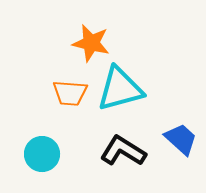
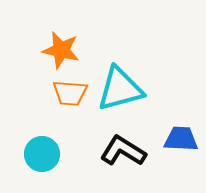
orange star: moved 30 px left, 7 px down
blue trapezoid: rotated 39 degrees counterclockwise
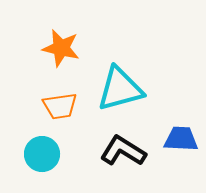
orange star: moved 2 px up
orange trapezoid: moved 10 px left, 13 px down; rotated 12 degrees counterclockwise
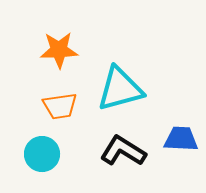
orange star: moved 2 px left, 2 px down; rotated 15 degrees counterclockwise
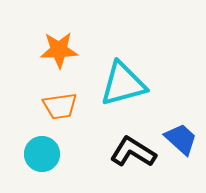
cyan triangle: moved 3 px right, 5 px up
blue trapezoid: rotated 39 degrees clockwise
black L-shape: moved 10 px right, 1 px down
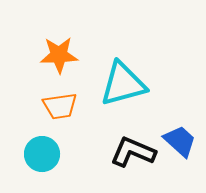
orange star: moved 5 px down
blue trapezoid: moved 1 px left, 2 px down
black L-shape: rotated 9 degrees counterclockwise
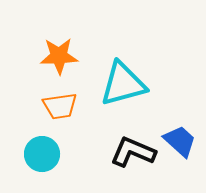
orange star: moved 1 px down
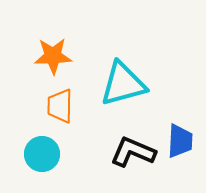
orange star: moved 6 px left
orange trapezoid: rotated 99 degrees clockwise
blue trapezoid: rotated 51 degrees clockwise
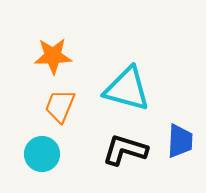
cyan triangle: moved 4 px right, 5 px down; rotated 30 degrees clockwise
orange trapezoid: rotated 21 degrees clockwise
black L-shape: moved 8 px left, 2 px up; rotated 6 degrees counterclockwise
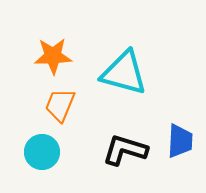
cyan triangle: moved 3 px left, 16 px up
orange trapezoid: moved 1 px up
cyan circle: moved 2 px up
